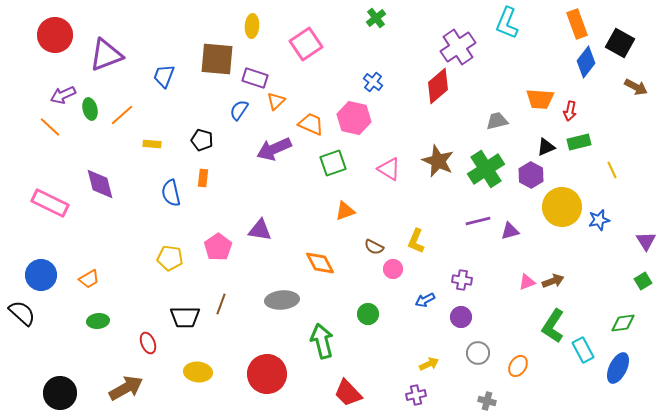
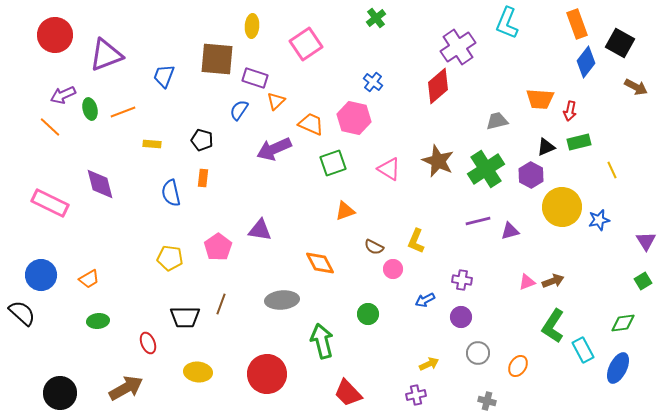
orange line at (122, 115): moved 1 px right, 3 px up; rotated 20 degrees clockwise
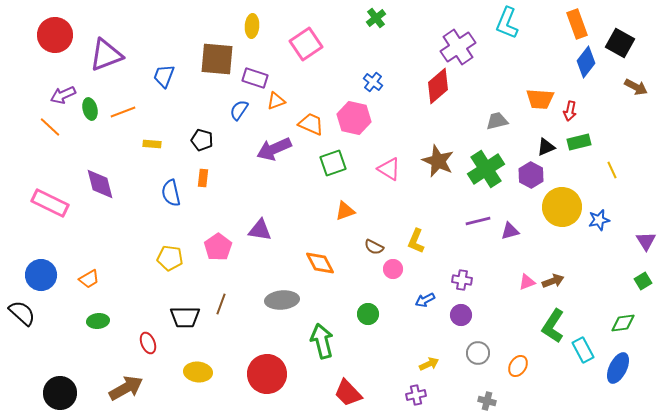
orange triangle at (276, 101): rotated 24 degrees clockwise
purple circle at (461, 317): moved 2 px up
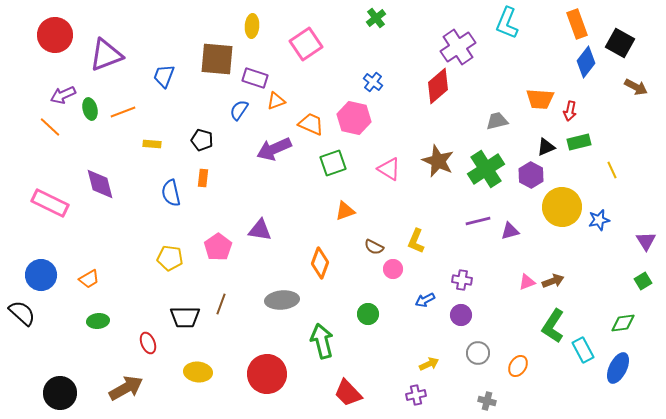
orange diamond at (320, 263): rotated 48 degrees clockwise
